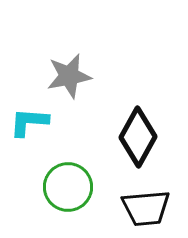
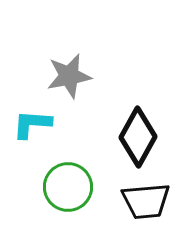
cyan L-shape: moved 3 px right, 2 px down
black trapezoid: moved 7 px up
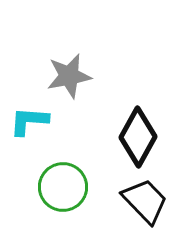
cyan L-shape: moved 3 px left, 3 px up
green circle: moved 5 px left
black trapezoid: moved 1 px left; rotated 129 degrees counterclockwise
